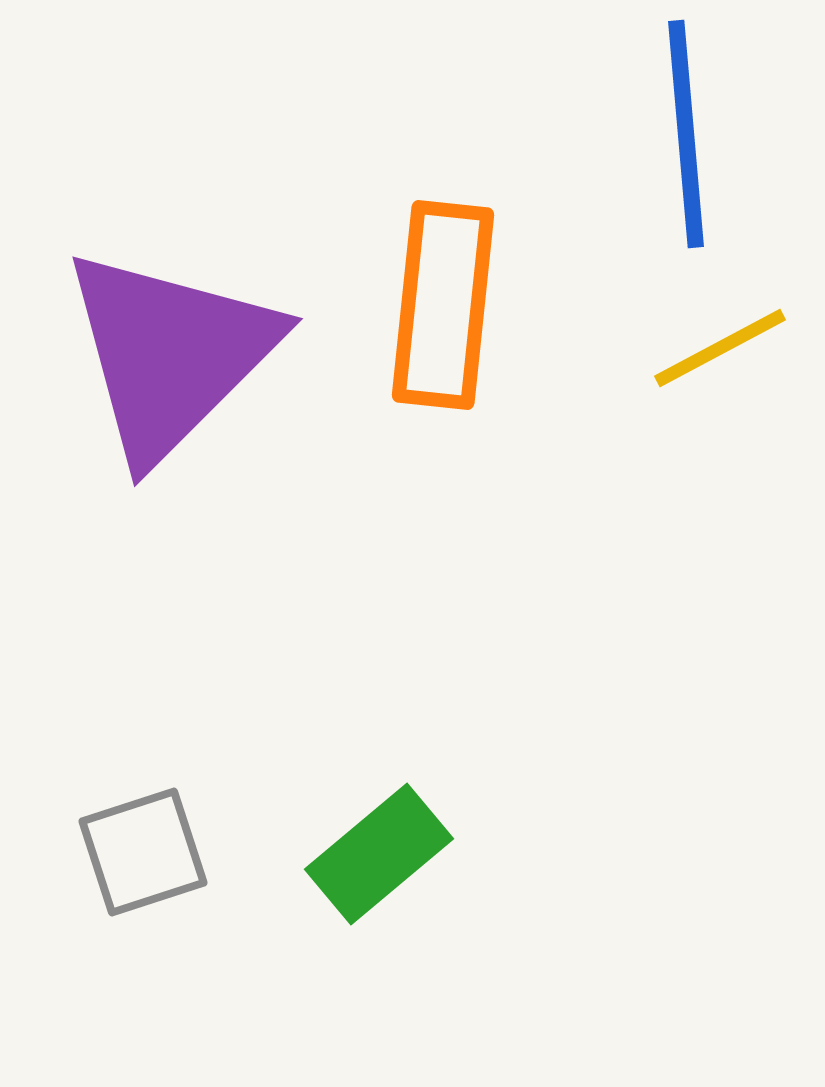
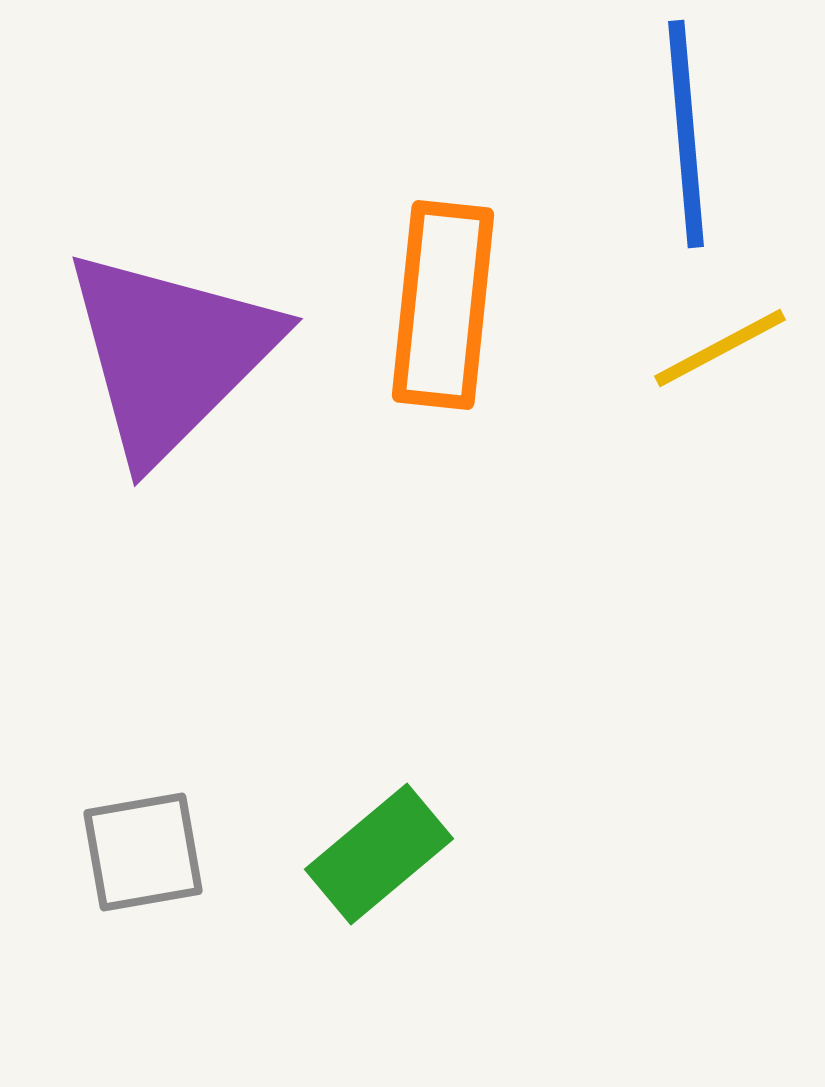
gray square: rotated 8 degrees clockwise
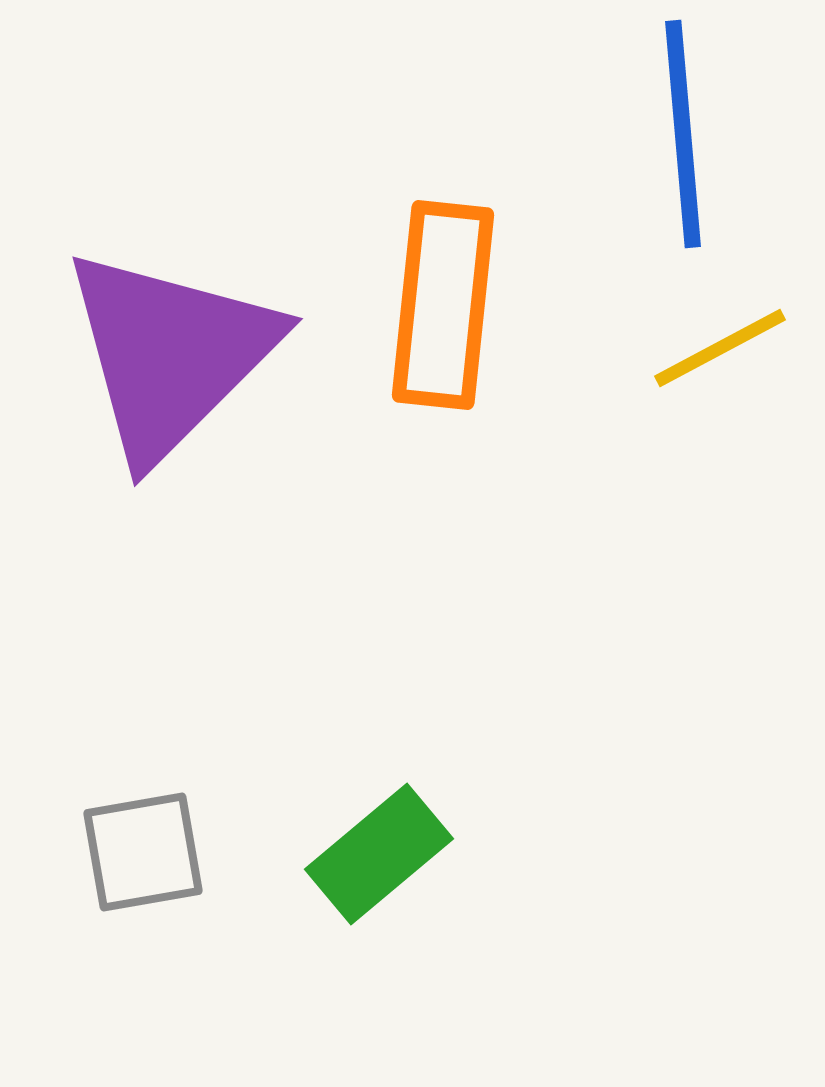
blue line: moved 3 px left
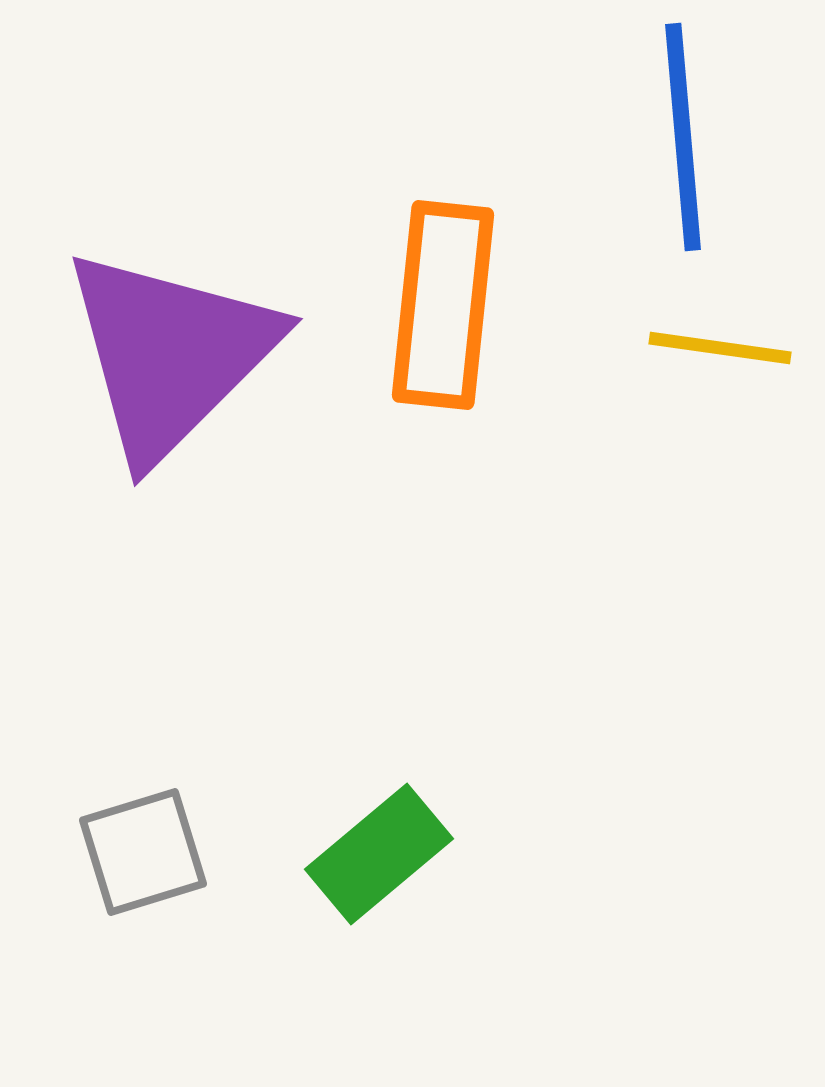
blue line: moved 3 px down
yellow line: rotated 36 degrees clockwise
gray square: rotated 7 degrees counterclockwise
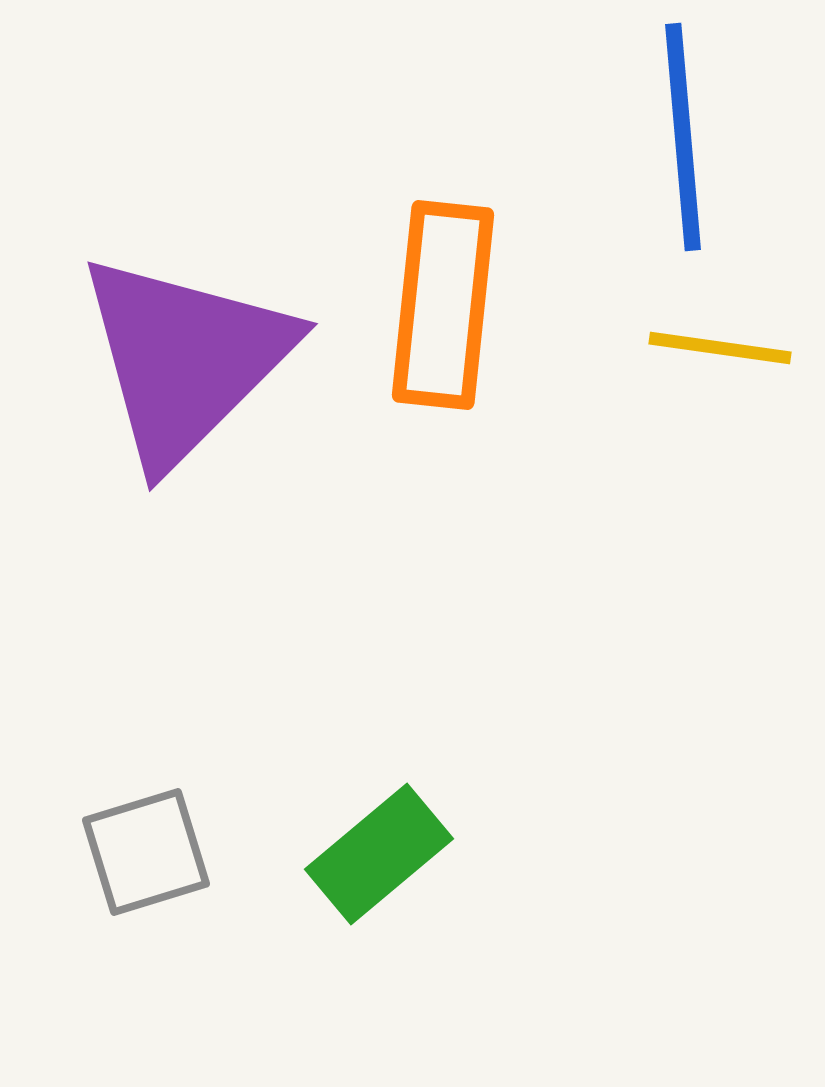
purple triangle: moved 15 px right, 5 px down
gray square: moved 3 px right
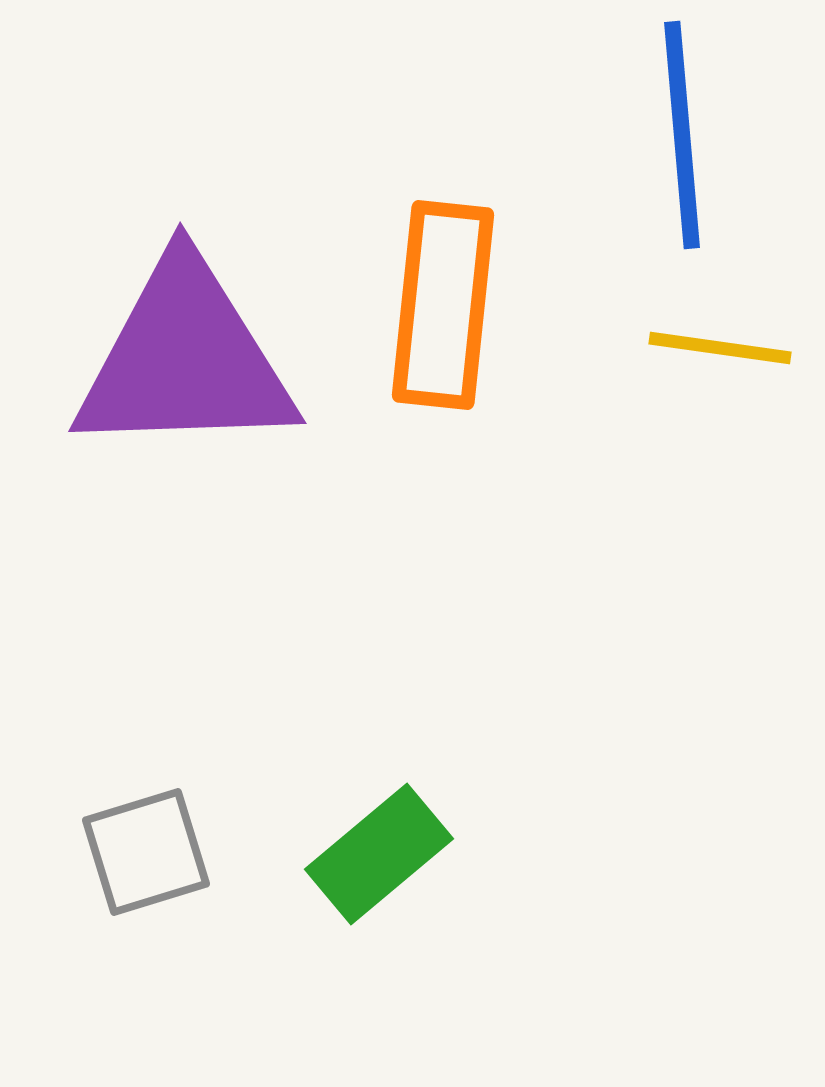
blue line: moved 1 px left, 2 px up
purple triangle: rotated 43 degrees clockwise
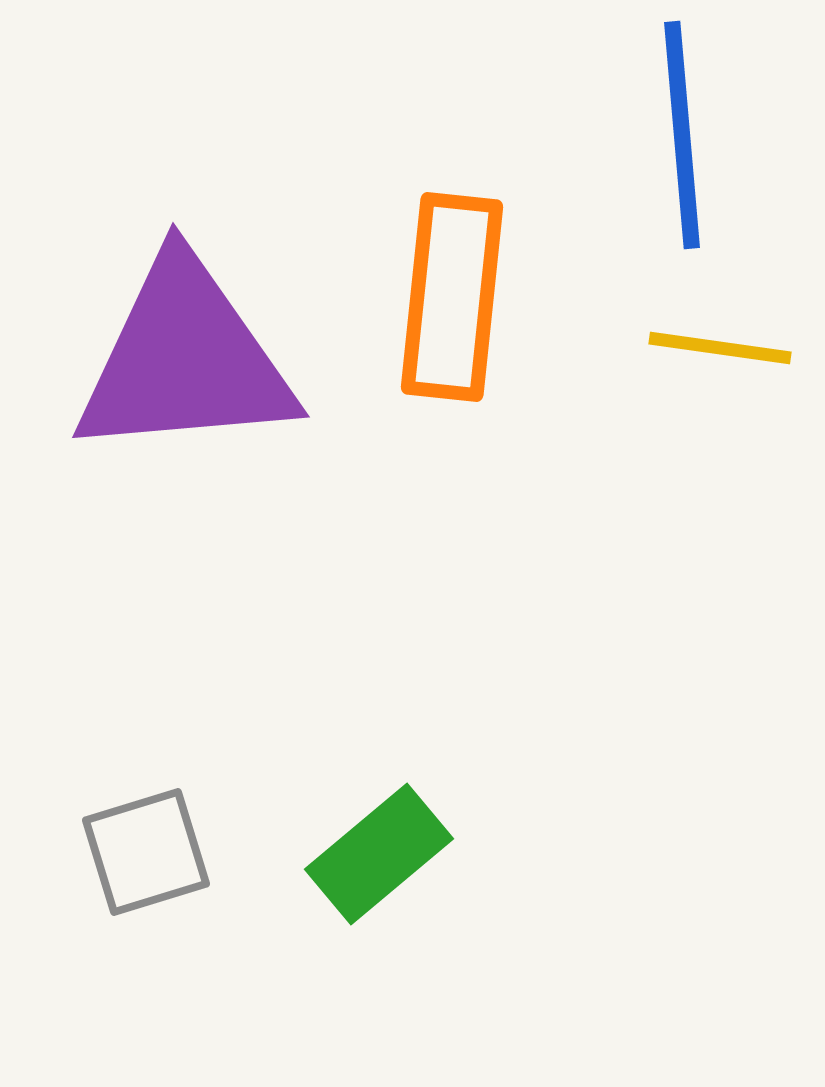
orange rectangle: moved 9 px right, 8 px up
purple triangle: rotated 3 degrees counterclockwise
